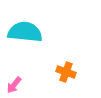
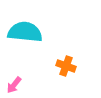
orange cross: moved 6 px up
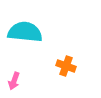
pink arrow: moved 4 px up; rotated 18 degrees counterclockwise
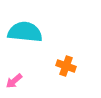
pink arrow: rotated 30 degrees clockwise
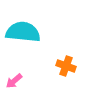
cyan semicircle: moved 2 px left
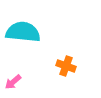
pink arrow: moved 1 px left, 1 px down
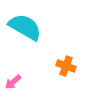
cyan semicircle: moved 2 px right, 5 px up; rotated 24 degrees clockwise
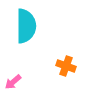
cyan semicircle: moved 1 px right, 1 px up; rotated 60 degrees clockwise
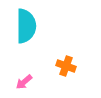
pink arrow: moved 11 px right
